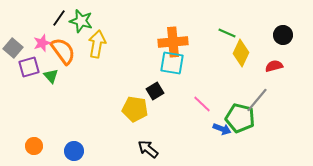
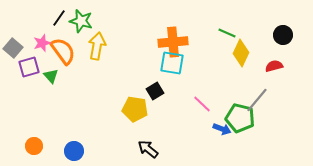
yellow arrow: moved 2 px down
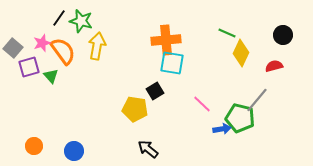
orange cross: moved 7 px left, 2 px up
blue arrow: rotated 30 degrees counterclockwise
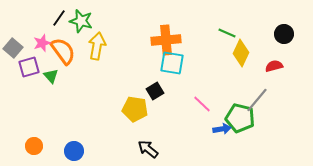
black circle: moved 1 px right, 1 px up
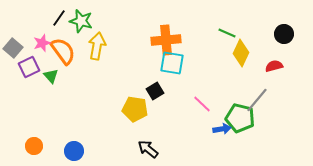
purple square: rotated 10 degrees counterclockwise
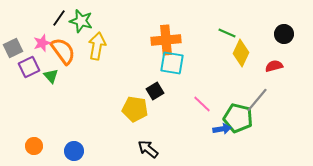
gray square: rotated 24 degrees clockwise
green pentagon: moved 2 px left
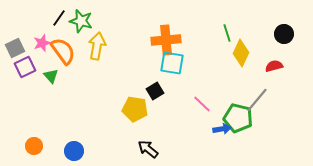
green line: rotated 48 degrees clockwise
gray square: moved 2 px right
purple square: moved 4 px left
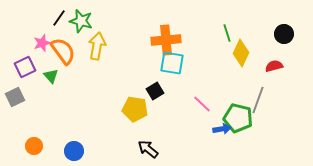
gray square: moved 49 px down
gray line: moved 1 px right; rotated 20 degrees counterclockwise
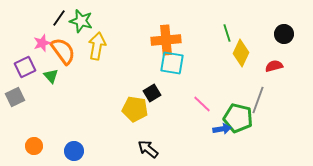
black square: moved 3 px left, 2 px down
